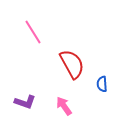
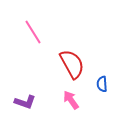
pink arrow: moved 7 px right, 6 px up
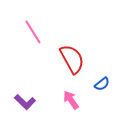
red semicircle: moved 5 px up
blue semicircle: rotated 126 degrees counterclockwise
purple L-shape: rotated 25 degrees clockwise
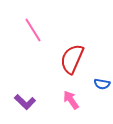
pink line: moved 2 px up
red semicircle: rotated 128 degrees counterclockwise
blue semicircle: rotated 49 degrees clockwise
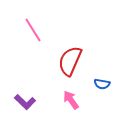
red semicircle: moved 2 px left, 2 px down
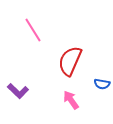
purple L-shape: moved 7 px left, 11 px up
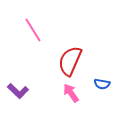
pink arrow: moved 7 px up
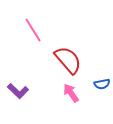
red semicircle: moved 2 px left, 1 px up; rotated 116 degrees clockwise
blue semicircle: rotated 21 degrees counterclockwise
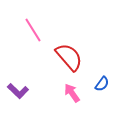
red semicircle: moved 1 px right, 3 px up
blue semicircle: rotated 42 degrees counterclockwise
pink arrow: moved 1 px right
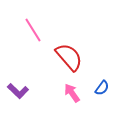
blue semicircle: moved 4 px down
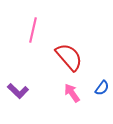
pink line: rotated 45 degrees clockwise
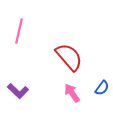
pink line: moved 14 px left, 1 px down
